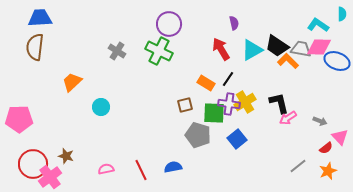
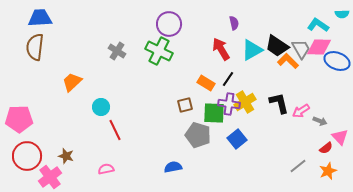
cyan semicircle: rotated 88 degrees clockwise
gray trapezoid: rotated 50 degrees clockwise
pink arrow: moved 13 px right, 7 px up
red circle: moved 6 px left, 8 px up
red line: moved 26 px left, 40 px up
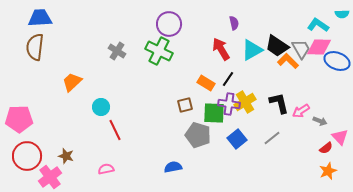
gray line: moved 26 px left, 28 px up
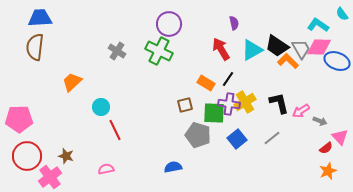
cyan semicircle: rotated 56 degrees clockwise
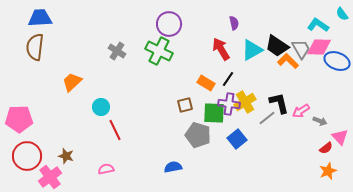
gray line: moved 5 px left, 20 px up
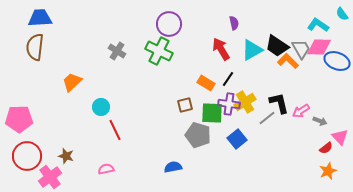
green square: moved 2 px left
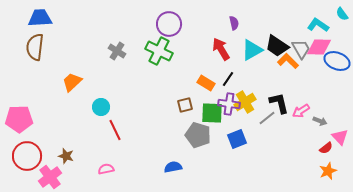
blue square: rotated 18 degrees clockwise
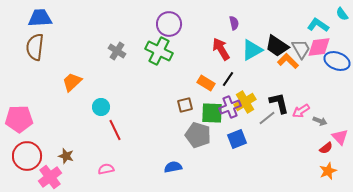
pink diamond: rotated 10 degrees counterclockwise
purple cross: moved 1 px right, 3 px down; rotated 30 degrees counterclockwise
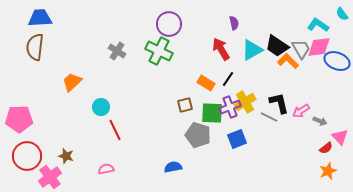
gray line: moved 2 px right, 1 px up; rotated 66 degrees clockwise
